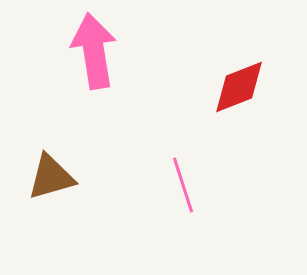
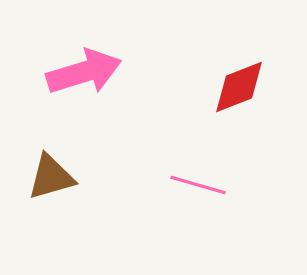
pink arrow: moved 10 px left, 21 px down; rotated 82 degrees clockwise
pink line: moved 15 px right; rotated 56 degrees counterclockwise
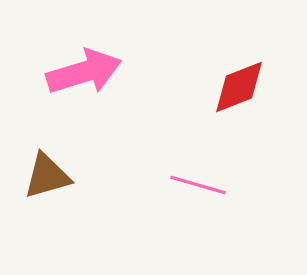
brown triangle: moved 4 px left, 1 px up
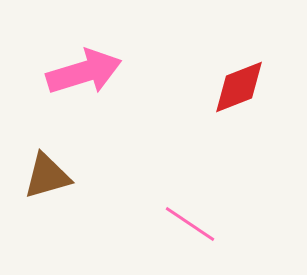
pink line: moved 8 px left, 39 px down; rotated 18 degrees clockwise
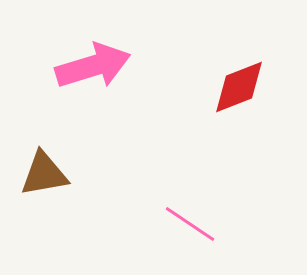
pink arrow: moved 9 px right, 6 px up
brown triangle: moved 3 px left, 2 px up; rotated 6 degrees clockwise
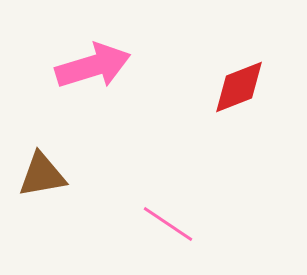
brown triangle: moved 2 px left, 1 px down
pink line: moved 22 px left
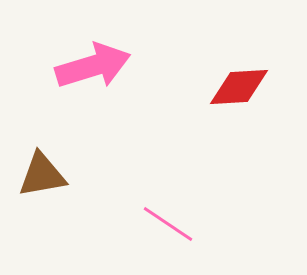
red diamond: rotated 18 degrees clockwise
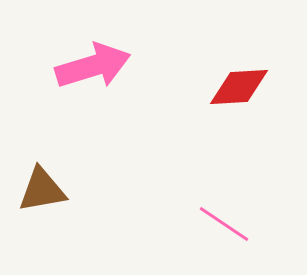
brown triangle: moved 15 px down
pink line: moved 56 px right
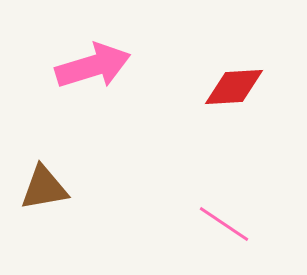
red diamond: moved 5 px left
brown triangle: moved 2 px right, 2 px up
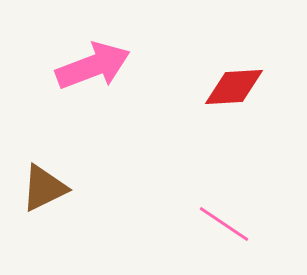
pink arrow: rotated 4 degrees counterclockwise
brown triangle: rotated 16 degrees counterclockwise
